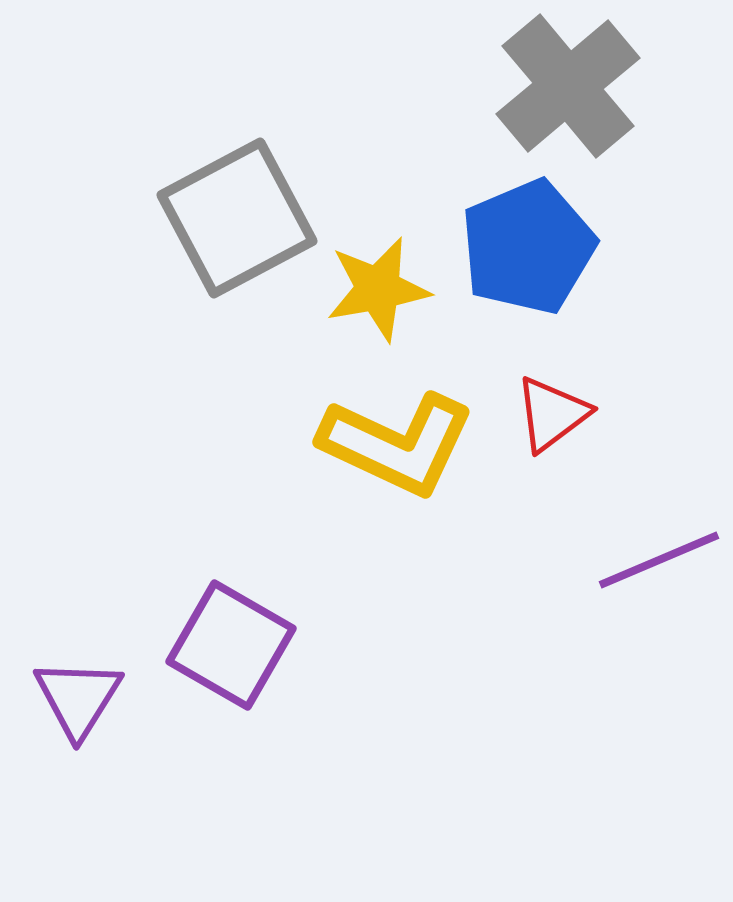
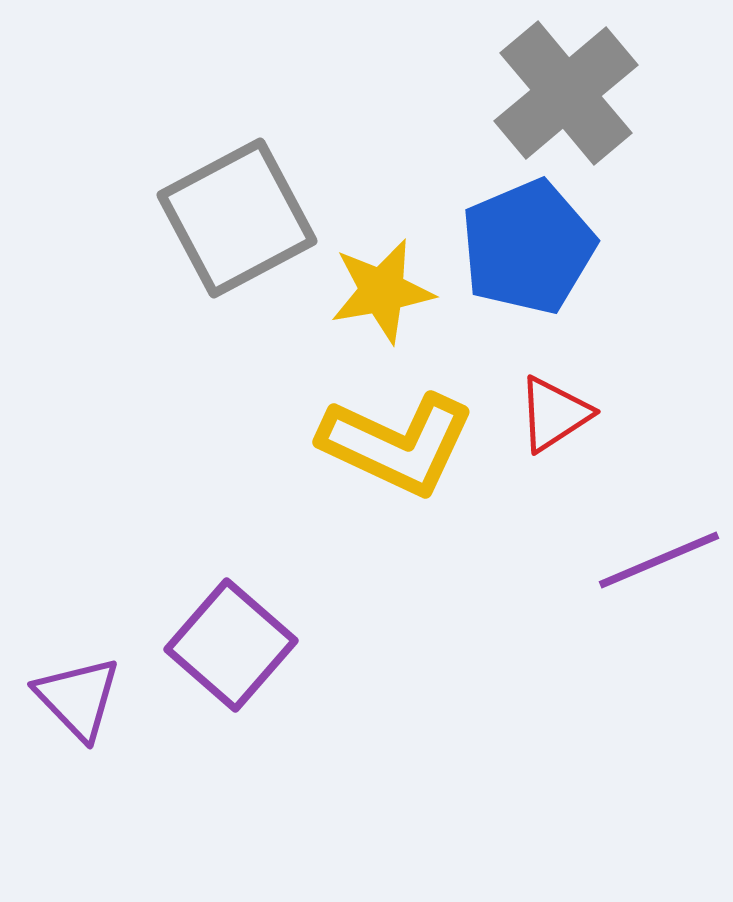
gray cross: moved 2 px left, 7 px down
yellow star: moved 4 px right, 2 px down
red triangle: moved 2 px right; rotated 4 degrees clockwise
purple square: rotated 11 degrees clockwise
purple triangle: rotated 16 degrees counterclockwise
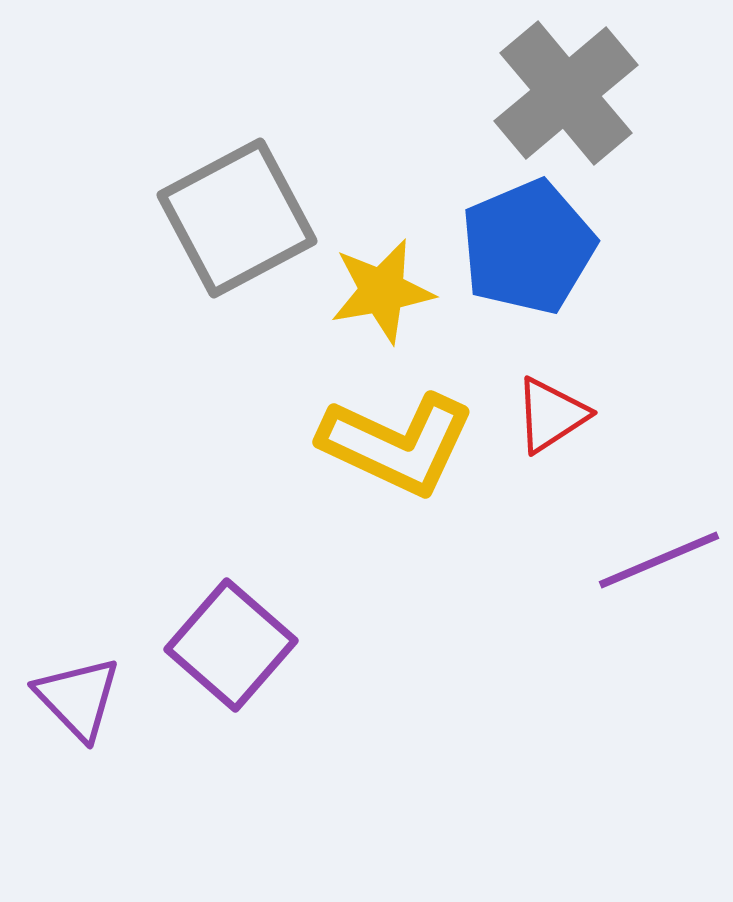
red triangle: moved 3 px left, 1 px down
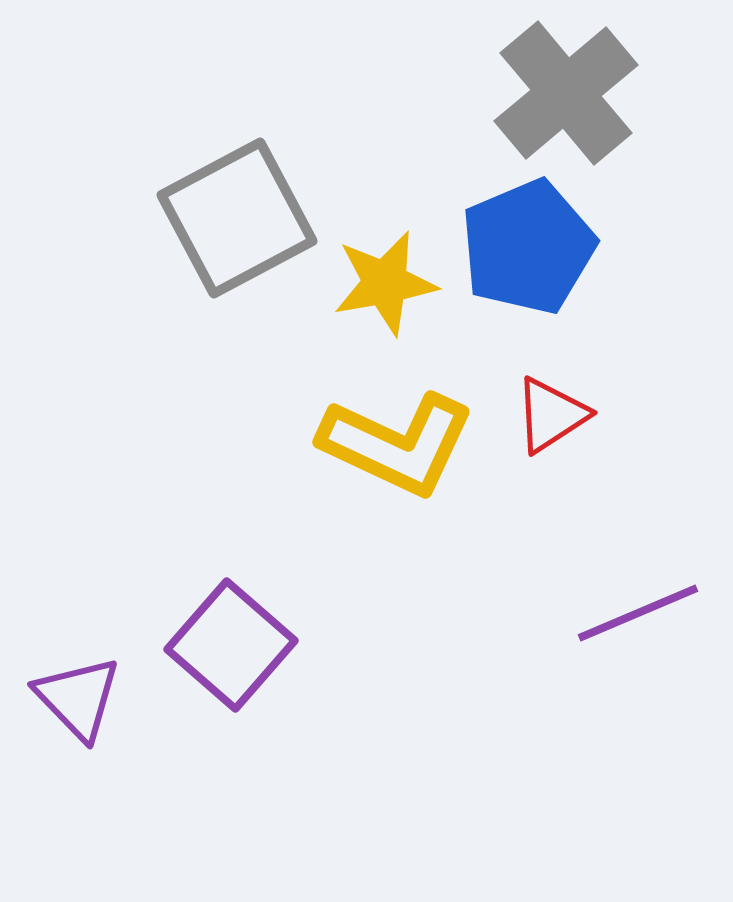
yellow star: moved 3 px right, 8 px up
purple line: moved 21 px left, 53 px down
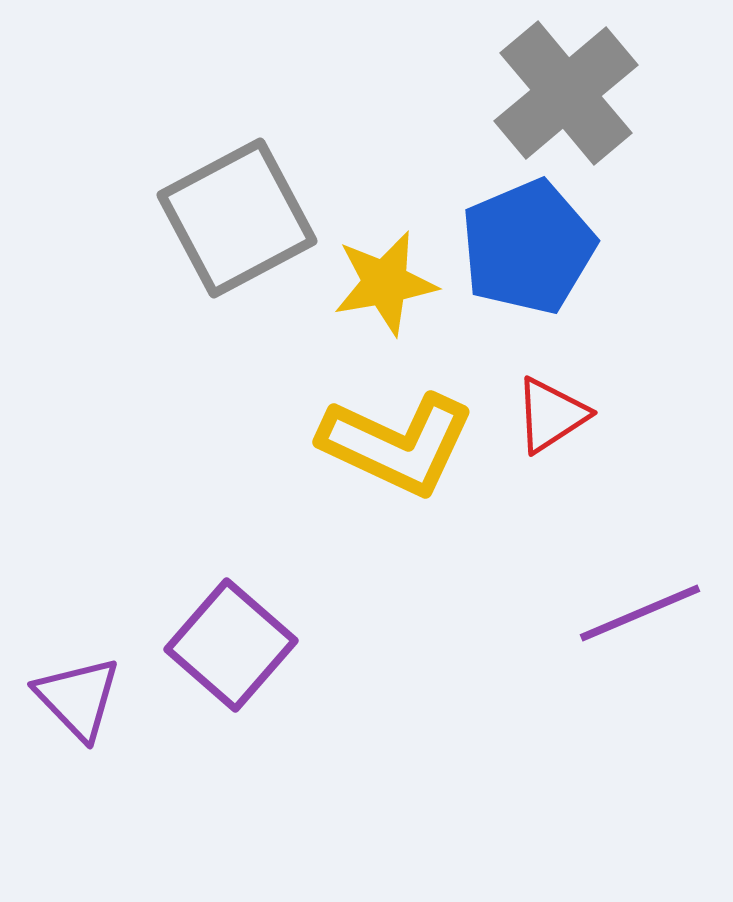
purple line: moved 2 px right
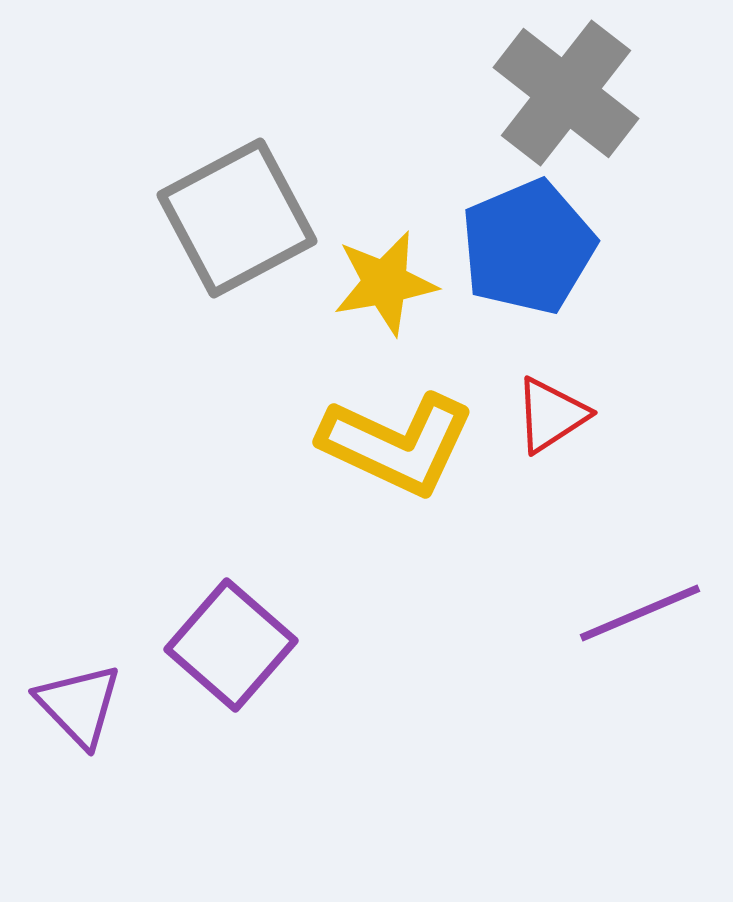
gray cross: rotated 12 degrees counterclockwise
purple triangle: moved 1 px right, 7 px down
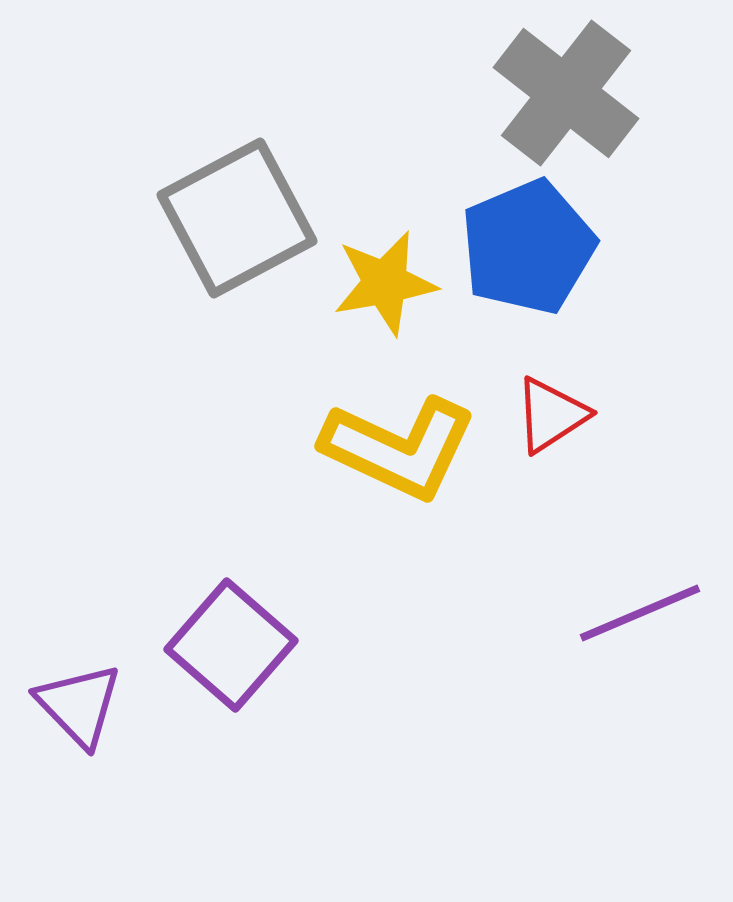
yellow L-shape: moved 2 px right, 4 px down
